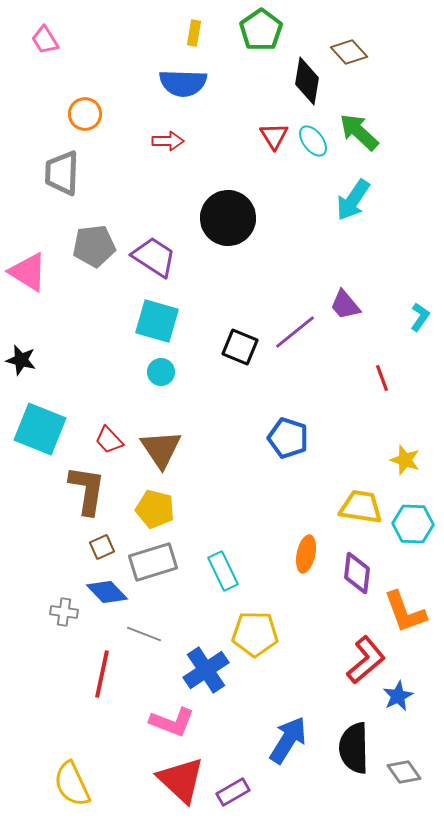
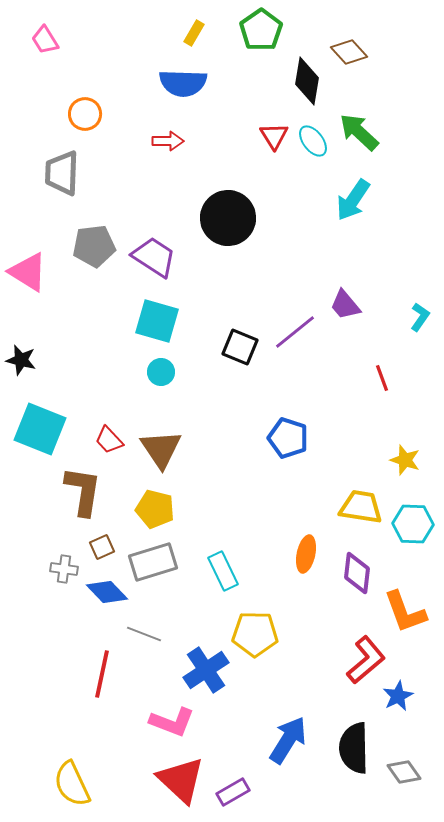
yellow rectangle at (194, 33): rotated 20 degrees clockwise
brown L-shape at (87, 490): moved 4 px left, 1 px down
gray cross at (64, 612): moved 43 px up
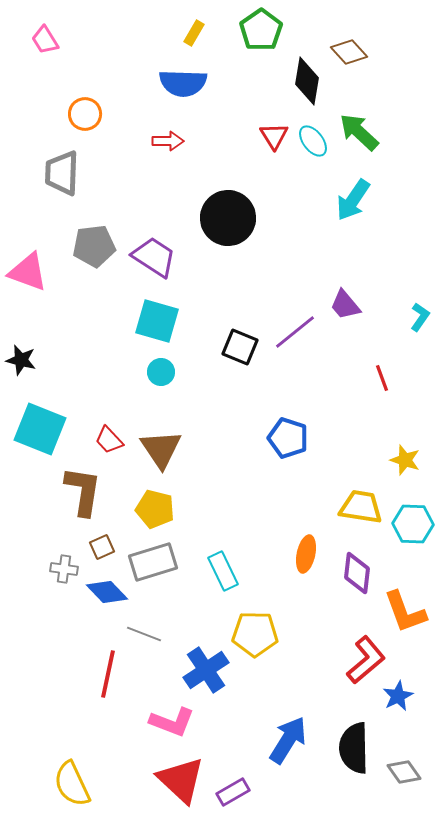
pink triangle at (28, 272): rotated 12 degrees counterclockwise
red line at (102, 674): moved 6 px right
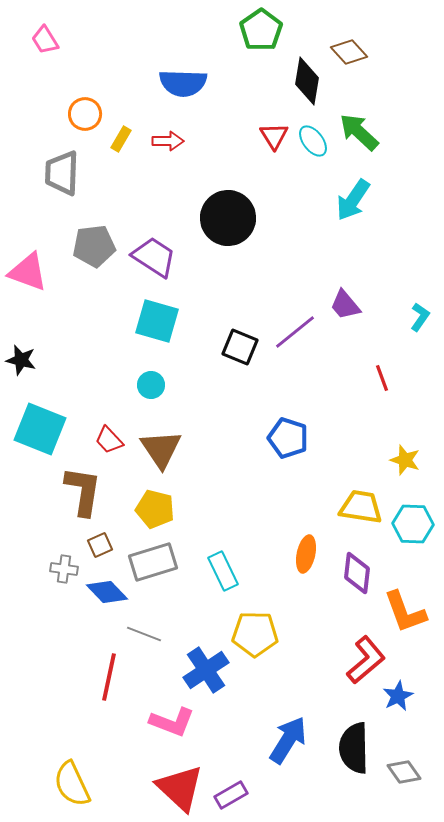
yellow rectangle at (194, 33): moved 73 px left, 106 px down
cyan circle at (161, 372): moved 10 px left, 13 px down
brown square at (102, 547): moved 2 px left, 2 px up
red line at (108, 674): moved 1 px right, 3 px down
red triangle at (181, 780): moved 1 px left, 8 px down
purple rectangle at (233, 792): moved 2 px left, 3 px down
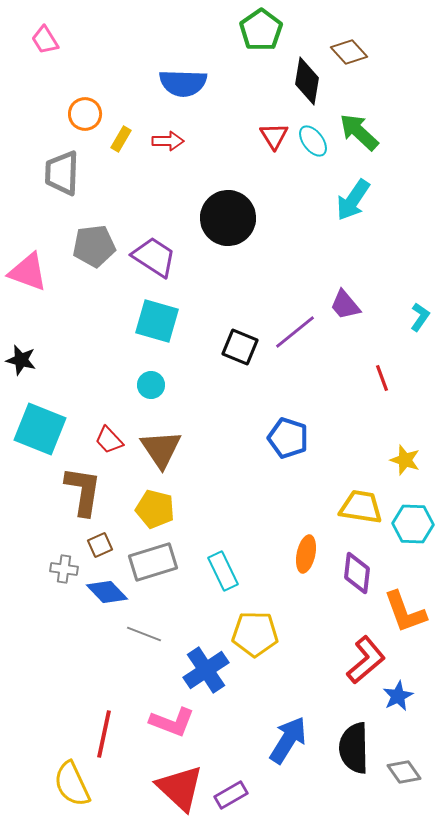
red line at (109, 677): moved 5 px left, 57 px down
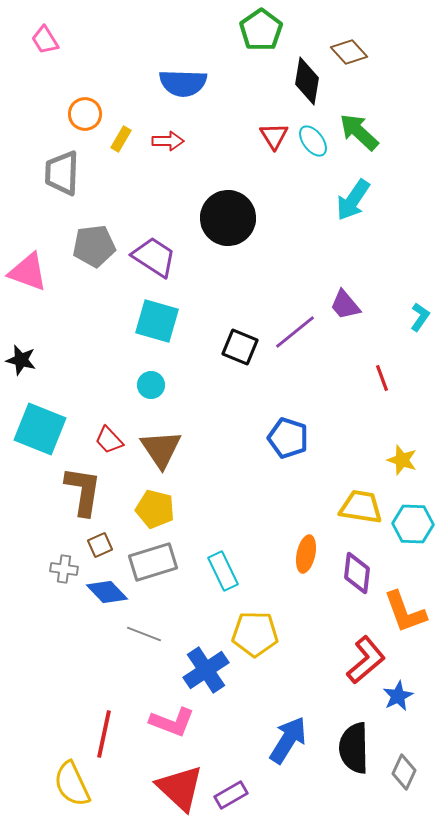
yellow star at (405, 460): moved 3 px left
gray diamond at (404, 772): rotated 60 degrees clockwise
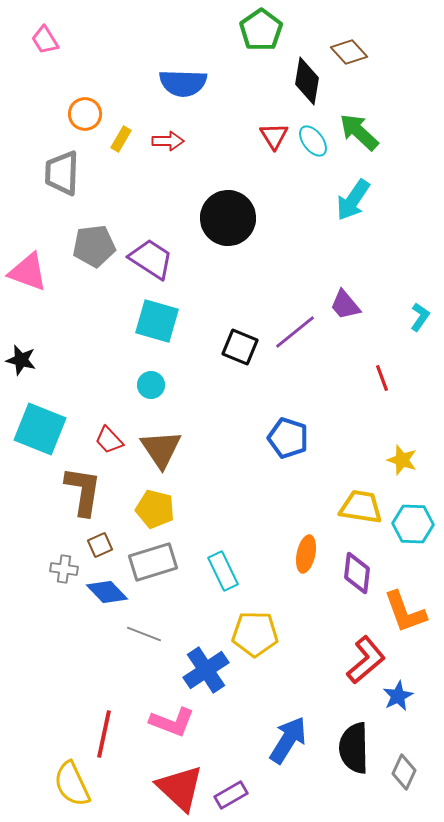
purple trapezoid at (154, 257): moved 3 px left, 2 px down
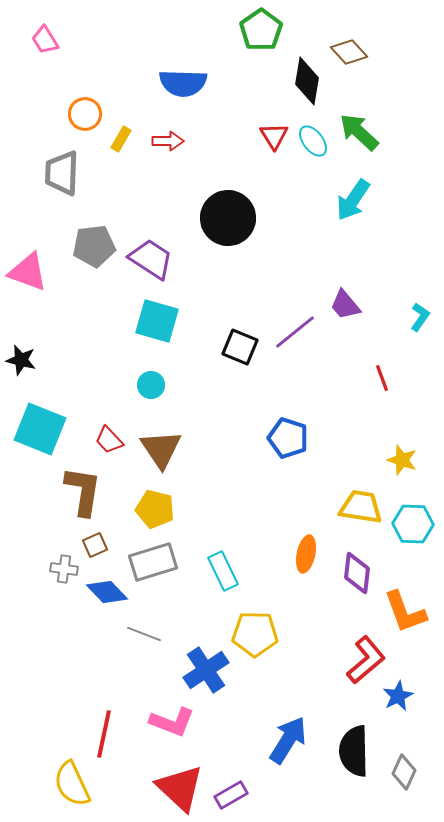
brown square at (100, 545): moved 5 px left
black semicircle at (354, 748): moved 3 px down
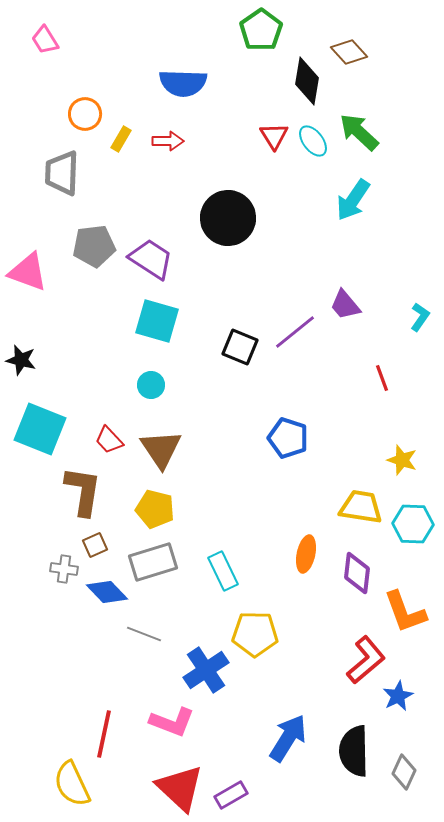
blue arrow at (288, 740): moved 2 px up
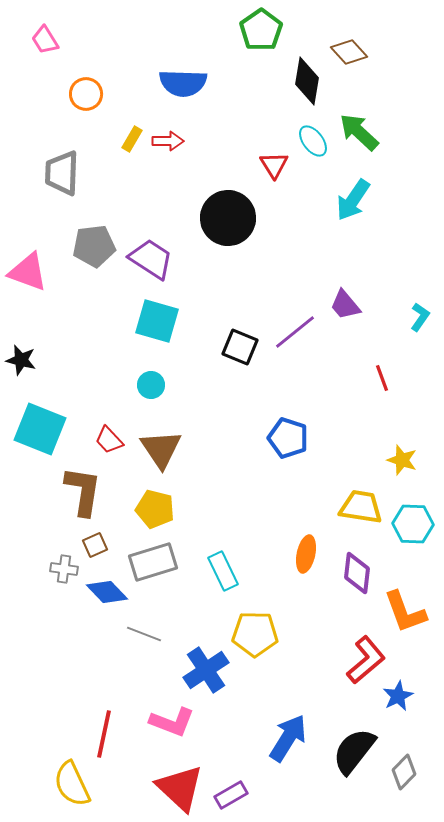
orange circle at (85, 114): moved 1 px right, 20 px up
red triangle at (274, 136): moved 29 px down
yellow rectangle at (121, 139): moved 11 px right
black semicircle at (354, 751): rotated 39 degrees clockwise
gray diamond at (404, 772): rotated 20 degrees clockwise
